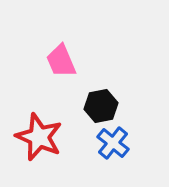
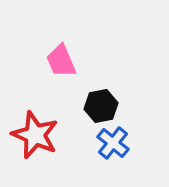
red star: moved 4 px left, 2 px up
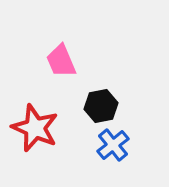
red star: moved 7 px up
blue cross: moved 2 px down; rotated 12 degrees clockwise
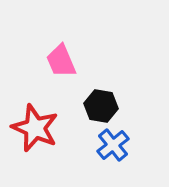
black hexagon: rotated 20 degrees clockwise
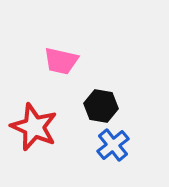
pink trapezoid: rotated 54 degrees counterclockwise
red star: moved 1 px left, 1 px up
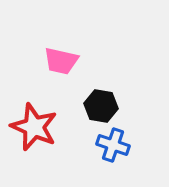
blue cross: rotated 32 degrees counterclockwise
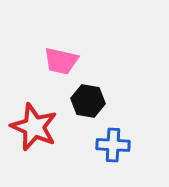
black hexagon: moved 13 px left, 5 px up
blue cross: rotated 16 degrees counterclockwise
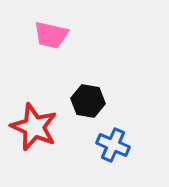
pink trapezoid: moved 10 px left, 26 px up
blue cross: rotated 20 degrees clockwise
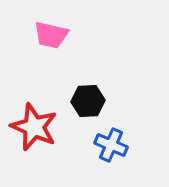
black hexagon: rotated 12 degrees counterclockwise
blue cross: moved 2 px left
